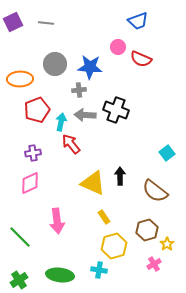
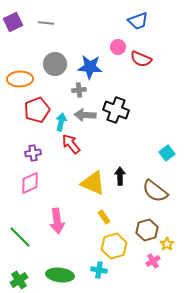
pink cross: moved 1 px left, 3 px up
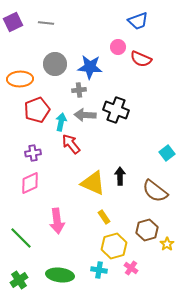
green line: moved 1 px right, 1 px down
pink cross: moved 22 px left, 7 px down; rotated 24 degrees counterclockwise
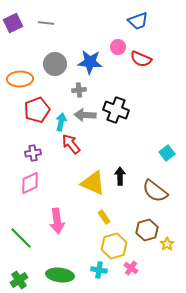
purple square: moved 1 px down
blue star: moved 5 px up
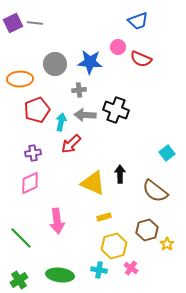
gray line: moved 11 px left
red arrow: rotated 95 degrees counterclockwise
black arrow: moved 2 px up
yellow rectangle: rotated 72 degrees counterclockwise
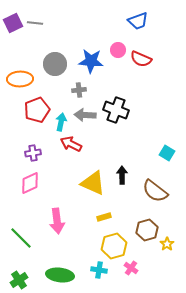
pink circle: moved 3 px down
blue star: moved 1 px right, 1 px up
red arrow: rotated 70 degrees clockwise
cyan square: rotated 21 degrees counterclockwise
black arrow: moved 2 px right, 1 px down
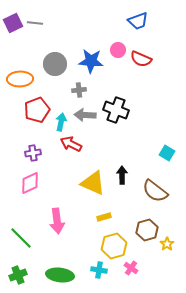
green cross: moved 1 px left, 5 px up; rotated 12 degrees clockwise
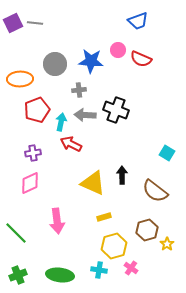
green line: moved 5 px left, 5 px up
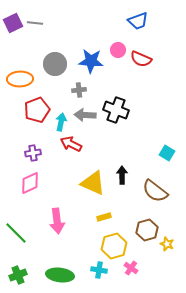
yellow star: rotated 16 degrees counterclockwise
